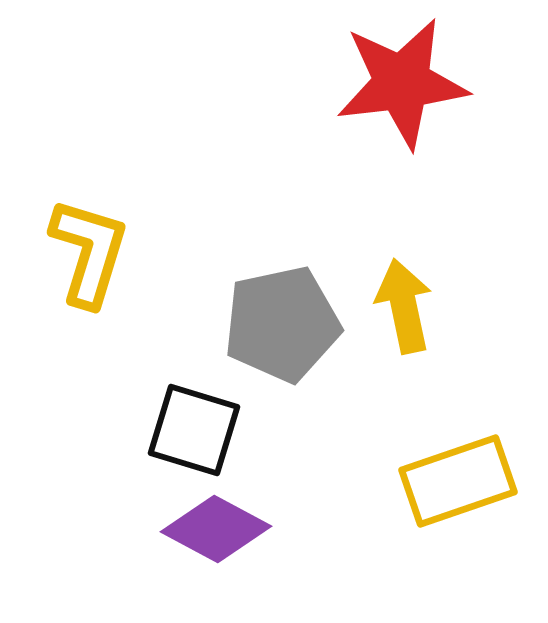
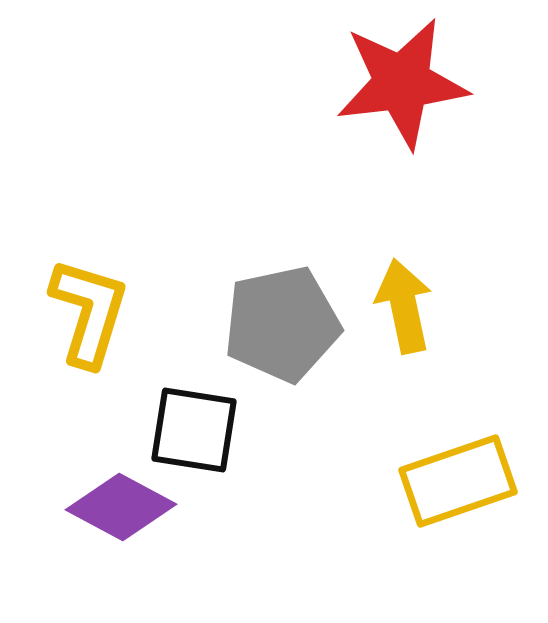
yellow L-shape: moved 60 px down
black square: rotated 8 degrees counterclockwise
purple diamond: moved 95 px left, 22 px up
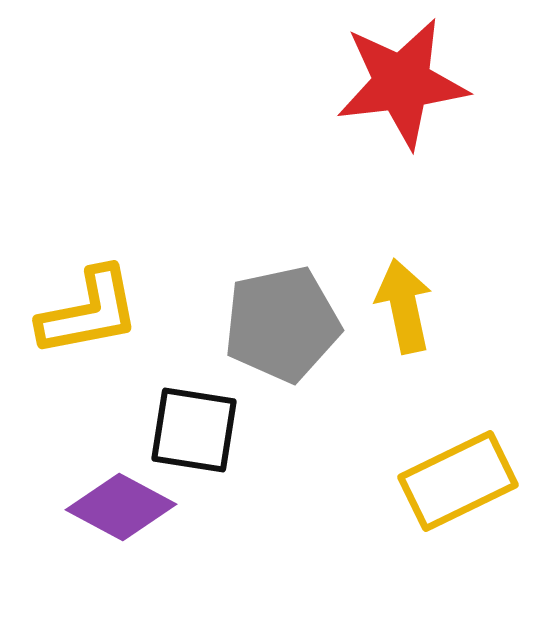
yellow L-shape: rotated 62 degrees clockwise
yellow rectangle: rotated 7 degrees counterclockwise
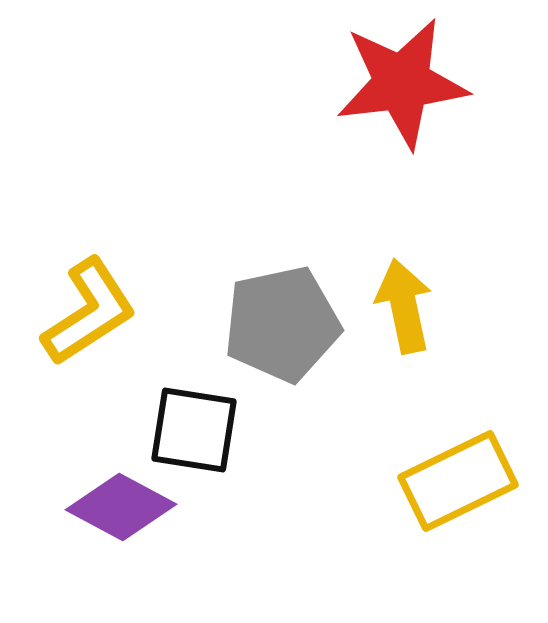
yellow L-shape: rotated 22 degrees counterclockwise
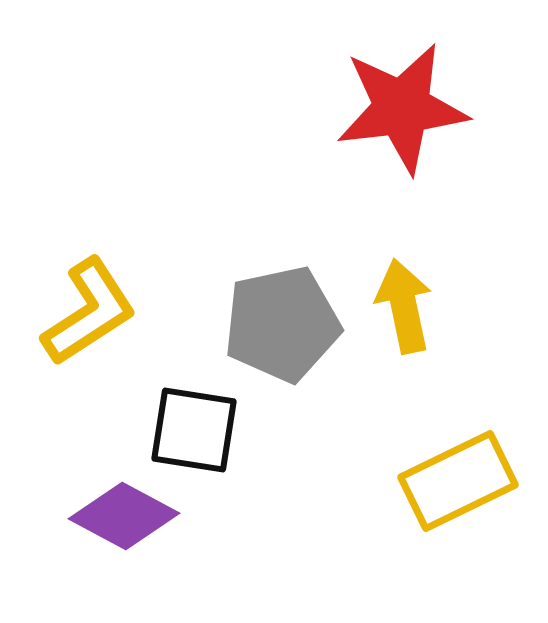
red star: moved 25 px down
purple diamond: moved 3 px right, 9 px down
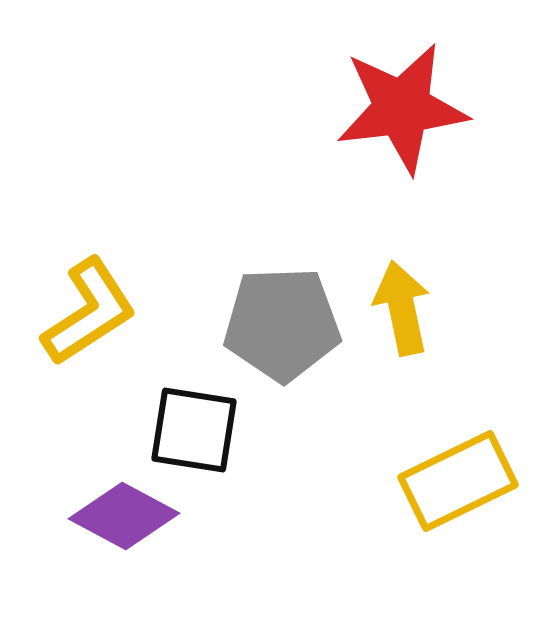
yellow arrow: moved 2 px left, 2 px down
gray pentagon: rotated 10 degrees clockwise
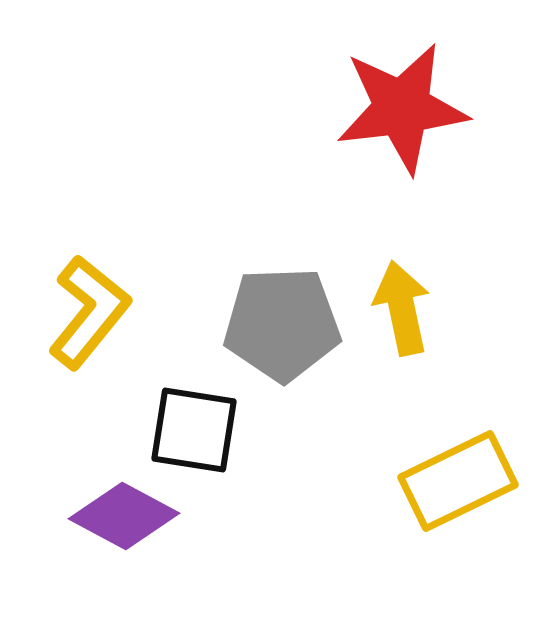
yellow L-shape: rotated 18 degrees counterclockwise
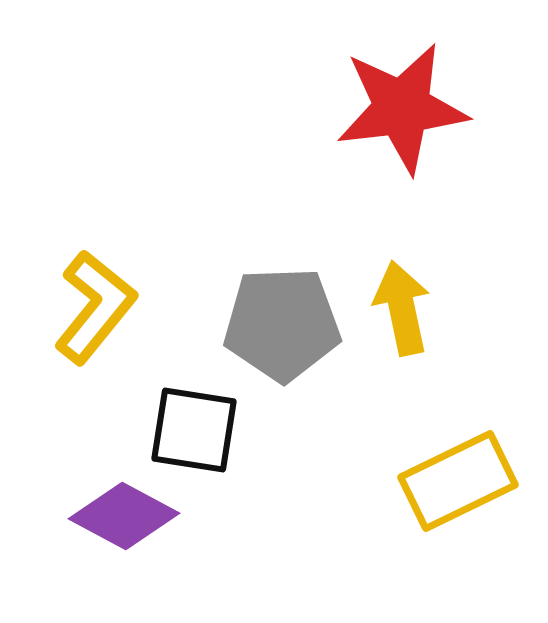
yellow L-shape: moved 6 px right, 5 px up
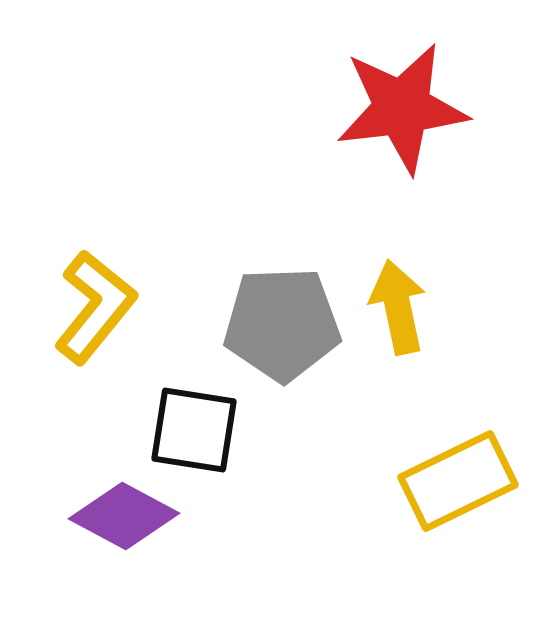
yellow arrow: moved 4 px left, 1 px up
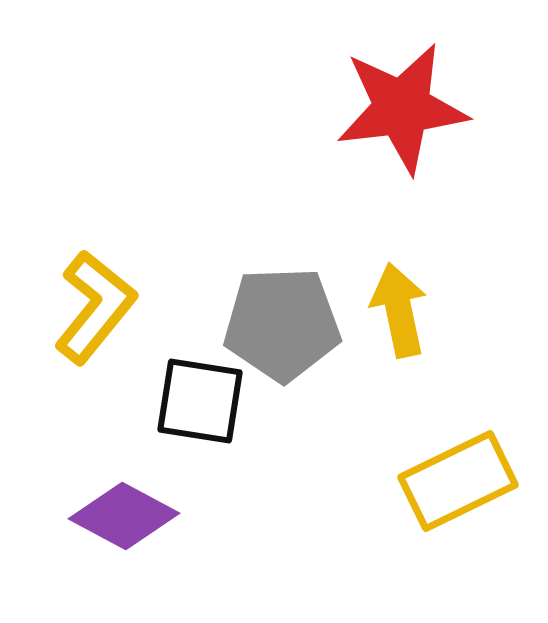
yellow arrow: moved 1 px right, 3 px down
black square: moved 6 px right, 29 px up
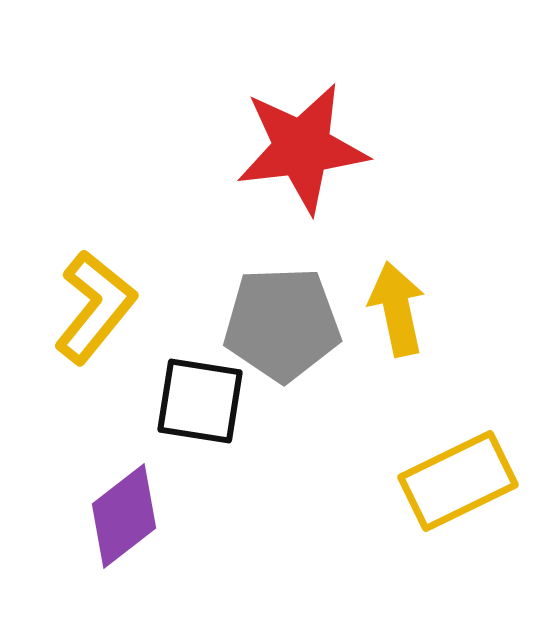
red star: moved 100 px left, 40 px down
yellow arrow: moved 2 px left, 1 px up
purple diamond: rotated 66 degrees counterclockwise
